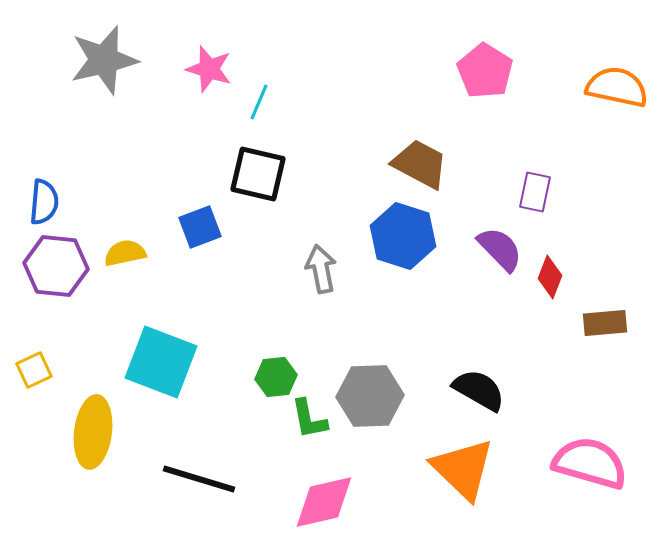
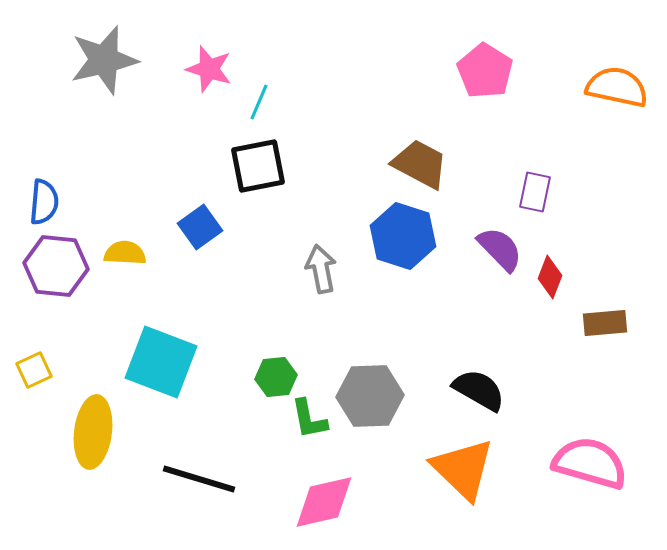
black square: moved 8 px up; rotated 24 degrees counterclockwise
blue square: rotated 15 degrees counterclockwise
yellow semicircle: rotated 15 degrees clockwise
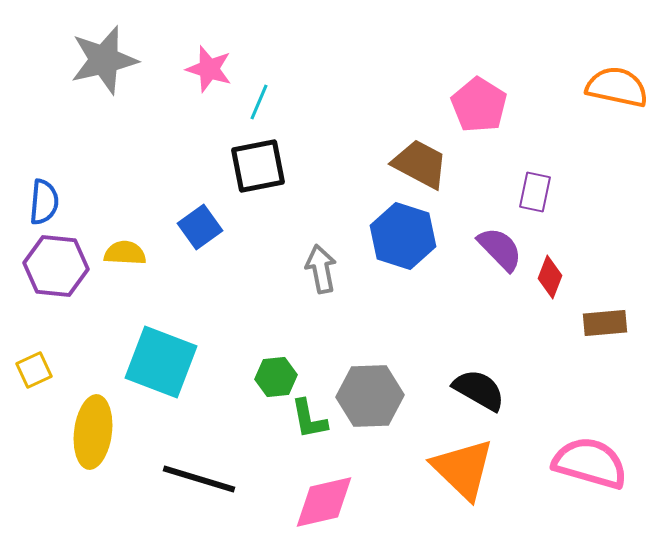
pink pentagon: moved 6 px left, 34 px down
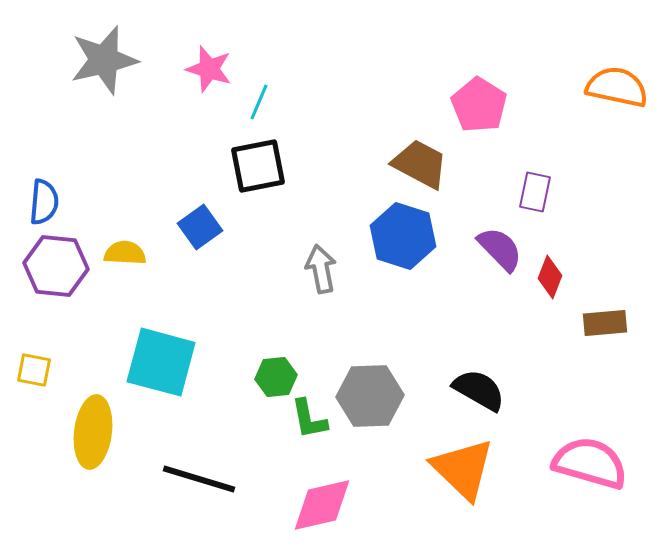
cyan square: rotated 6 degrees counterclockwise
yellow square: rotated 36 degrees clockwise
pink diamond: moved 2 px left, 3 px down
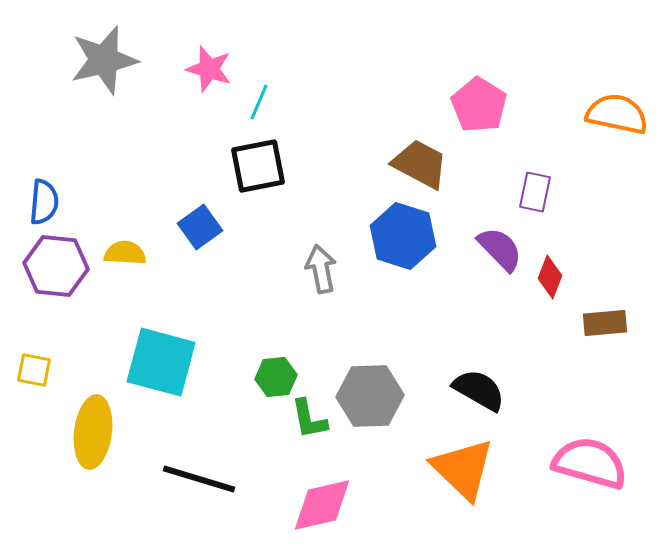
orange semicircle: moved 27 px down
